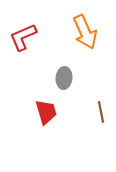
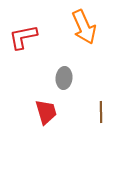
orange arrow: moved 1 px left, 5 px up
red L-shape: rotated 12 degrees clockwise
brown line: rotated 10 degrees clockwise
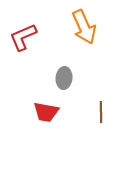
red L-shape: rotated 12 degrees counterclockwise
red trapezoid: rotated 116 degrees clockwise
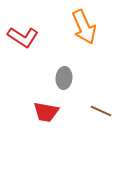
red L-shape: rotated 124 degrees counterclockwise
brown line: moved 1 px up; rotated 65 degrees counterclockwise
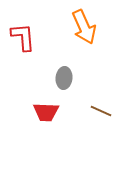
red L-shape: rotated 128 degrees counterclockwise
red trapezoid: rotated 8 degrees counterclockwise
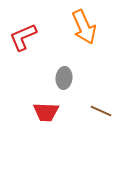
red L-shape: rotated 108 degrees counterclockwise
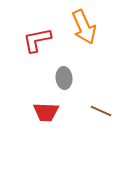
red L-shape: moved 14 px right, 3 px down; rotated 12 degrees clockwise
gray ellipse: rotated 10 degrees counterclockwise
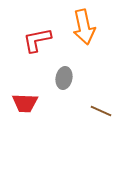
orange arrow: rotated 12 degrees clockwise
gray ellipse: rotated 15 degrees clockwise
red trapezoid: moved 21 px left, 9 px up
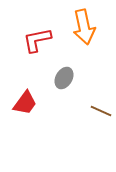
gray ellipse: rotated 20 degrees clockwise
red trapezoid: rotated 56 degrees counterclockwise
